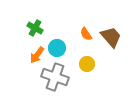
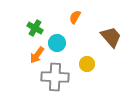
orange semicircle: moved 11 px left, 17 px up; rotated 64 degrees clockwise
cyan circle: moved 5 px up
gray cross: rotated 16 degrees counterclockwise
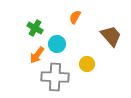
brown trapezoid: moved 1 px up
cyan circle: moved 1 px down
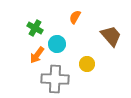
gray cross: moved 2 px down
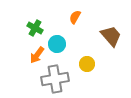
gray cross: rotated 12 degrees counterclockwise
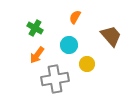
cyan circle: moved 12 px right, 1 px down
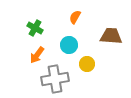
brown trapezoid: rotated 45 degrees counterclockwise
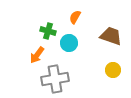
green cross: moved 13 px right, 3 px down; rotated 14 degrees counterclockwise
brown trapezoid: rotated 15 degrees clockwise
cyan circle: moved 2 px up
yellow circle: moved 26 px right, 6 px down
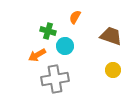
cyan circle: moved 4 px left, 3 px down
orange arrow: rotated 24 degrees clockwise
